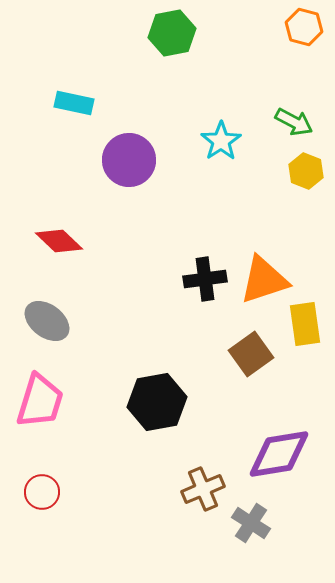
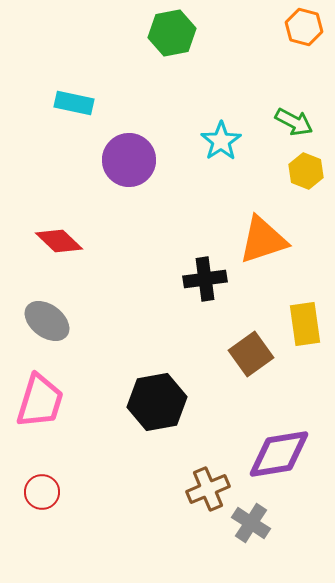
orange triangle: moved 1 px left, 40 px up
brown cross: moved 5 px right
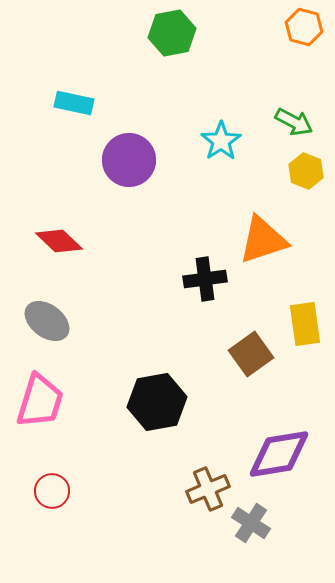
red circle: moved 10 px right, 1 px up
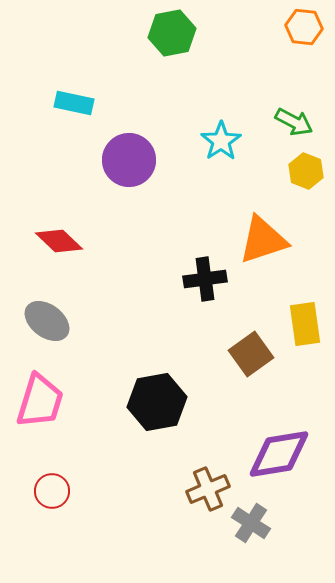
orange hexagon: rotated 9 degrees counterclockwise
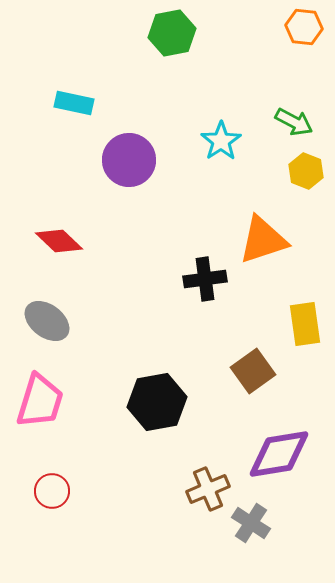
brown square: moved 2 px right, 17 px down
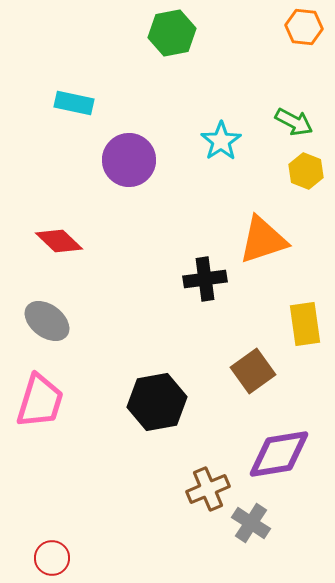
red circle: moved 67 px down
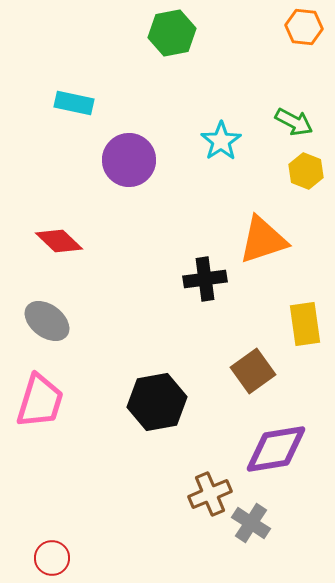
purple diamond: moved 3 px left, 5 px up
brown cross: moved 2 px right, 5 px down
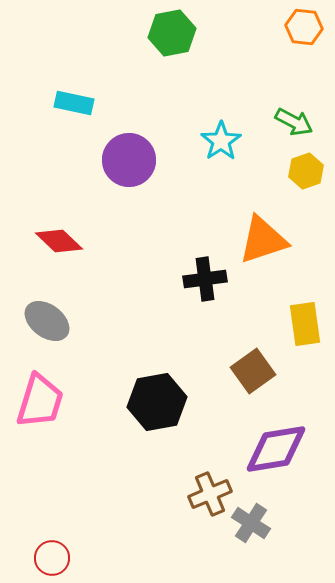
yellow hexagon: rotated 20 degrees clockwise
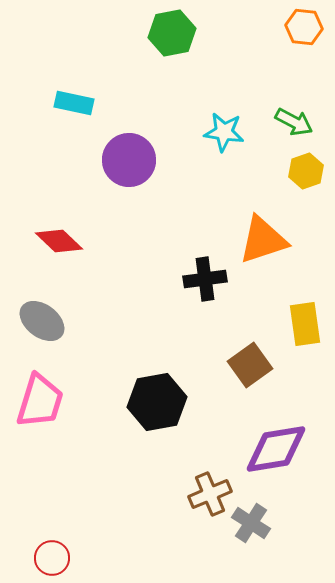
cyan star: moved 3 px right, 9 px up; rotated 30 degrees counterclockwise
gray ellipse: moved 5 px left
brown square: moved 3 px left, 6 px up
